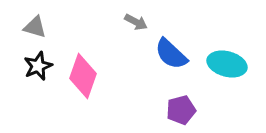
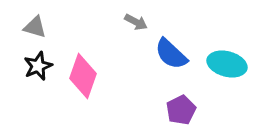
purple pentagon: rotated 12 degrees counterclockwise
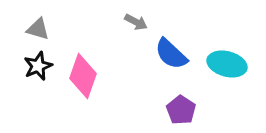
gray triangle: moved 3 px right, 2 px down
purple pentagon: rotated 12 degrees counterclockwise
